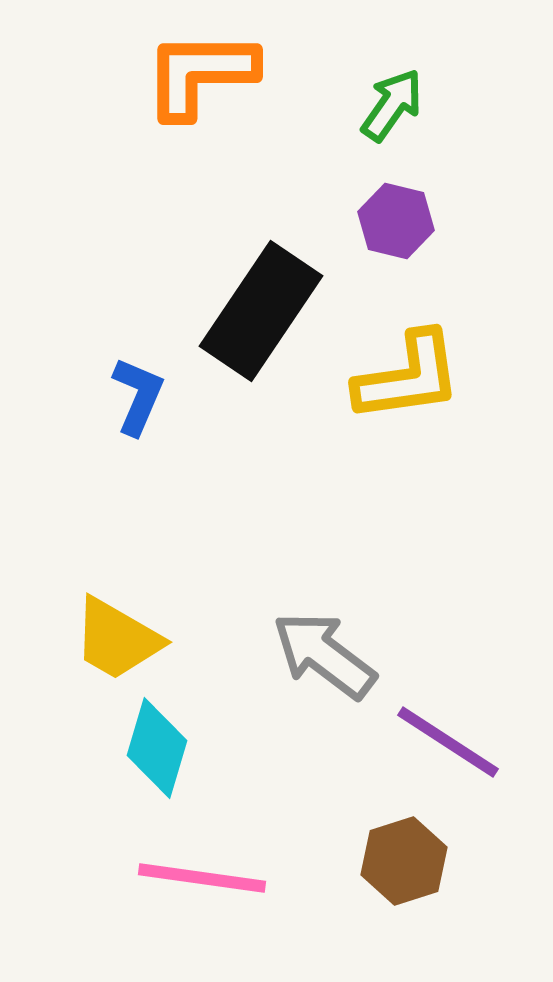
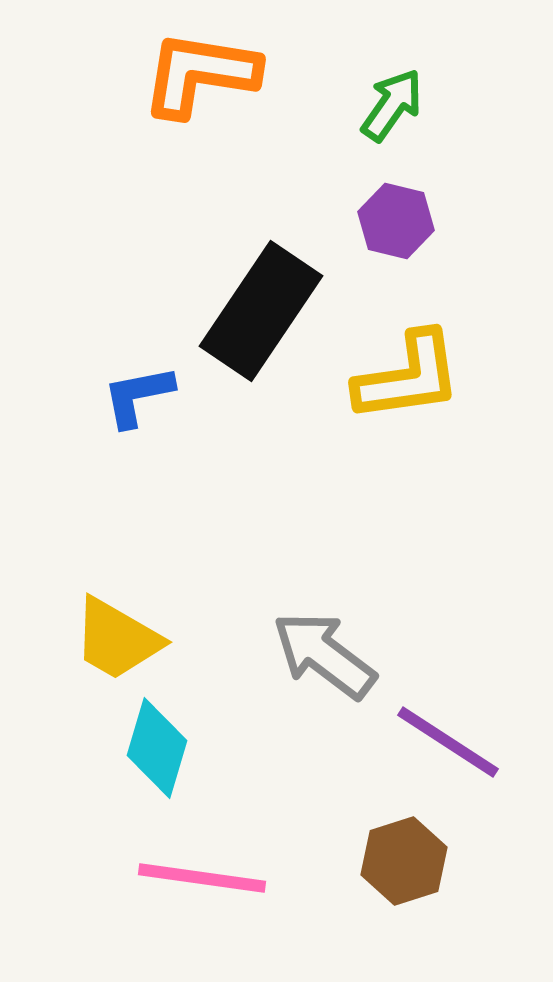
orange L-shape: rotated 9 degrees clockwise
blue L-shape: rotated 124 degrees counterclockwise
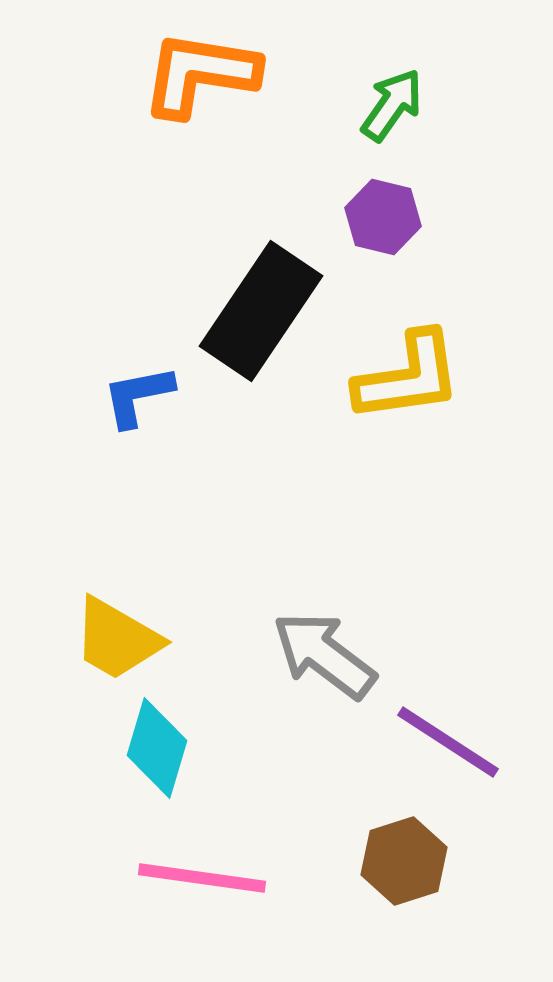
purple hexagon: moved 13 px left, 4 px up
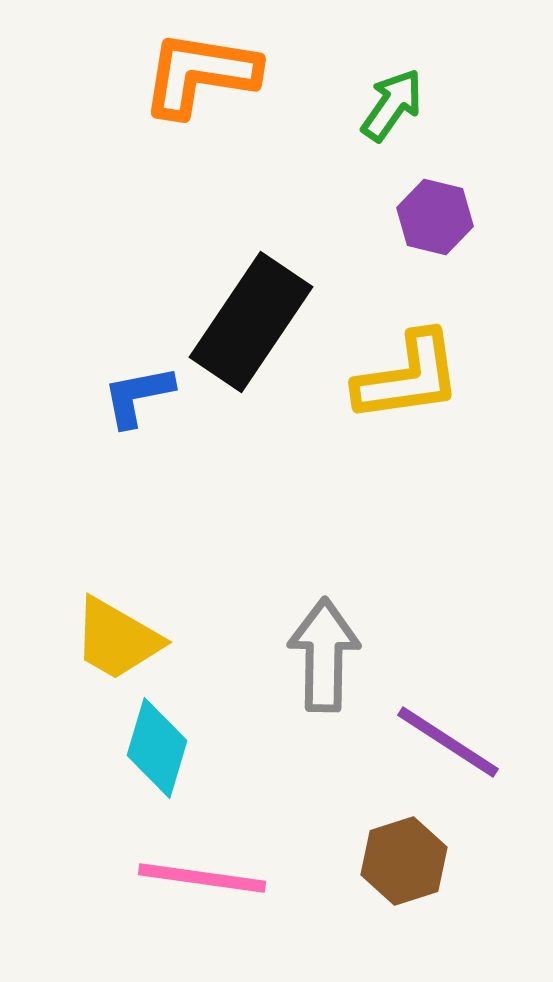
purple hexagon: moved 52 px right
black rectangle: moved 10 px left, 11 px down
gray arrow: rotated 54 degrees clockwise
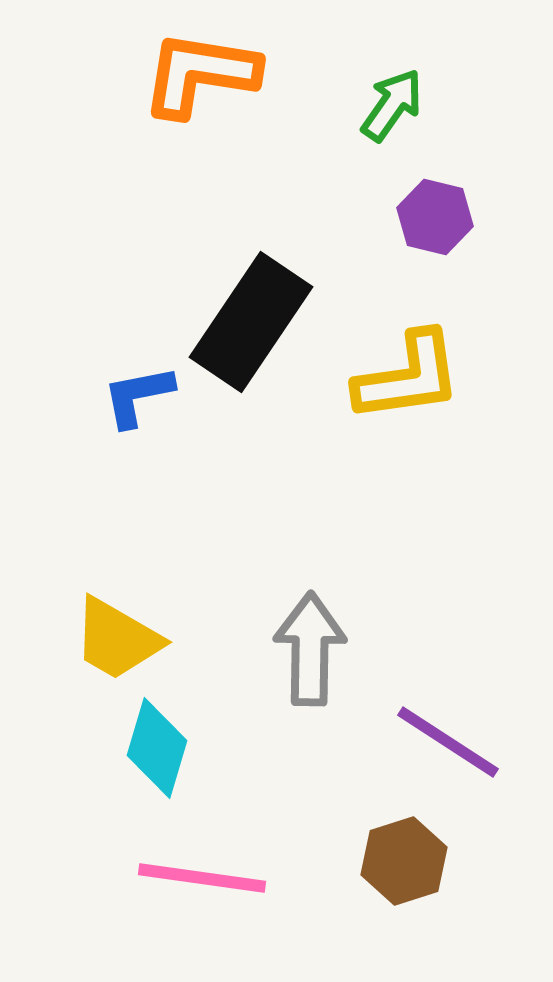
gray arrow: moved 14 px left, 6 px up
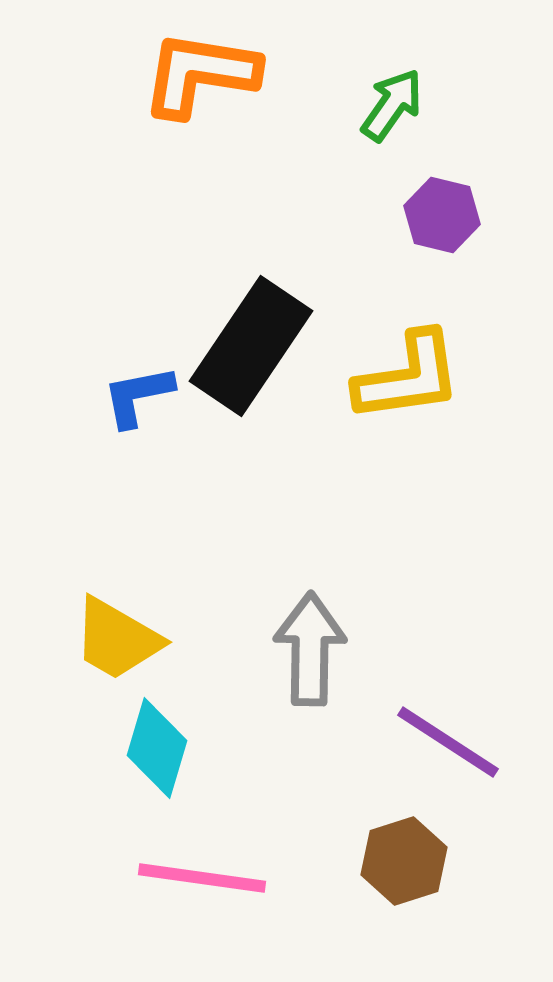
purple hexagon: moved 7 px right, 2 px up
black rectangle: moved 24 px down
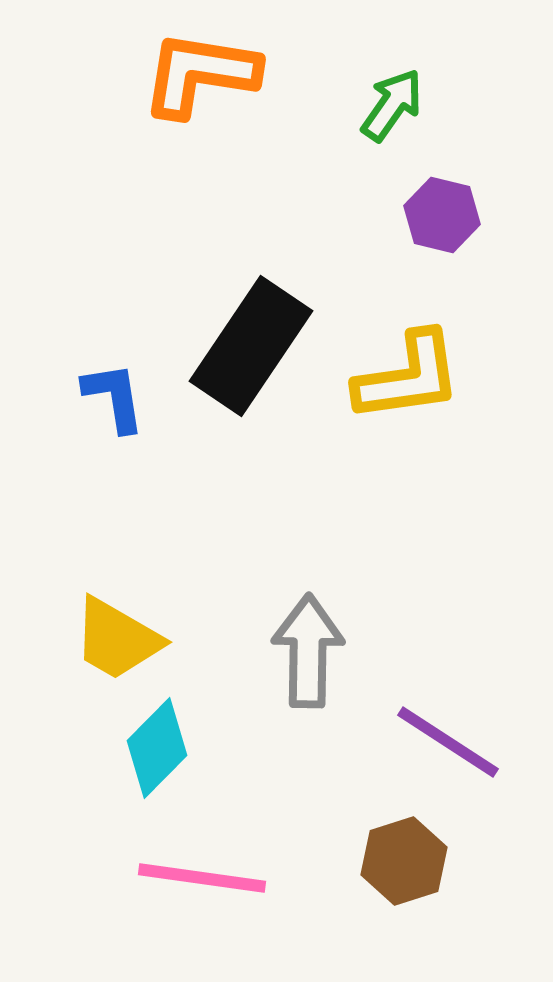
blue L-shape: moved 24 px left, 1 px down; rotated 92 degrees clockwise
gray arrow: moved 2 px left, 2 px down
cyan diamond: rotated 28 degrees clockwise
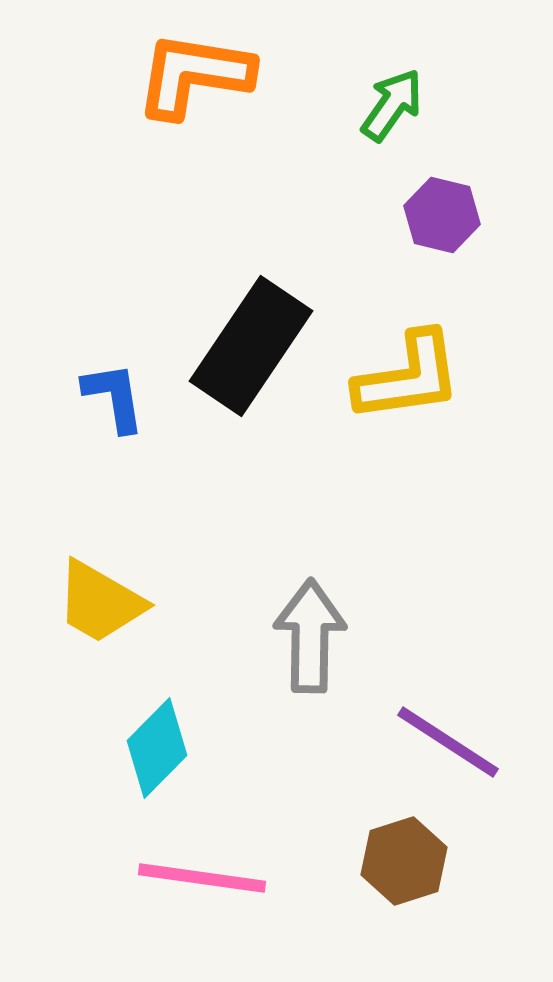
orange L-shape: moved 6 px left, 1 px down
yellow trapezoid: moved 17 px left, 37 px up
gray arrow: moved 2 px right, 15 px up
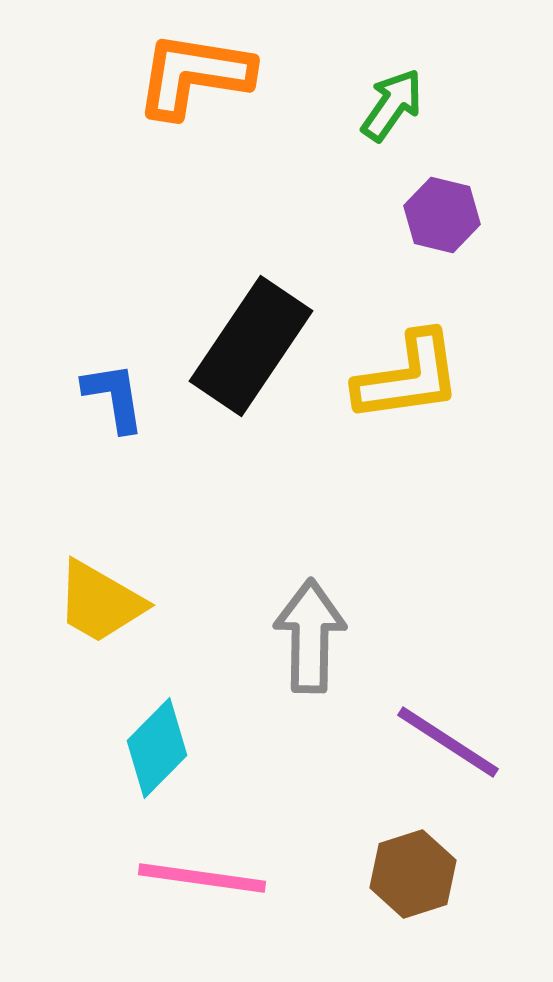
brown hexagon: moved 9 px right, 13 px down
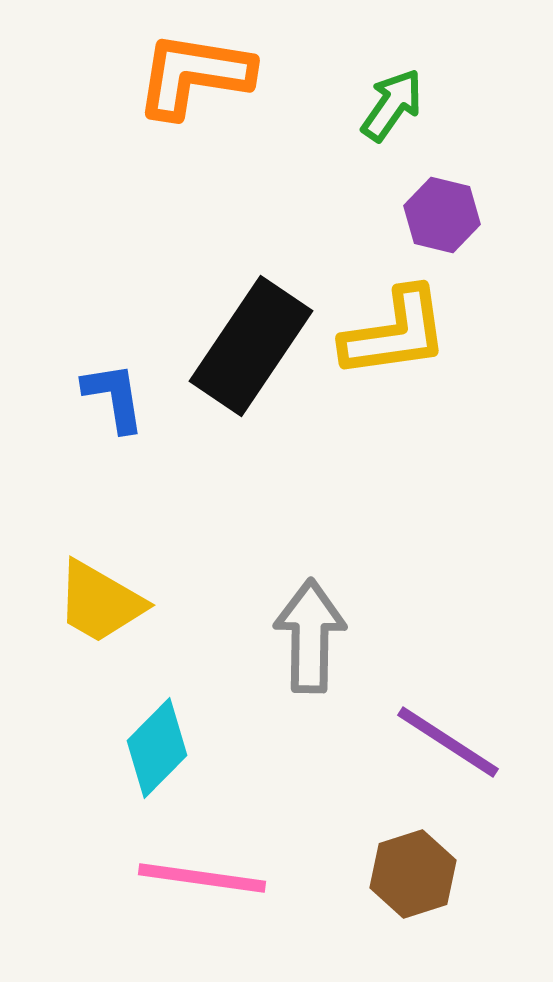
yellow L-shape: moved 13 px left, 44 px up
